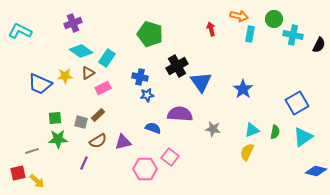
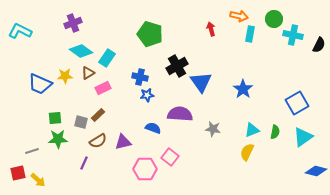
yellow arrow at (37, 181): moved 1 px right, 1 px up
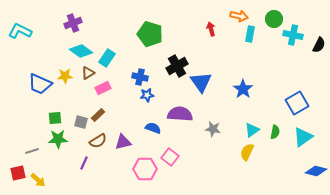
cyan triangle at (252, 130): rotated 14 degrees counterclockwise
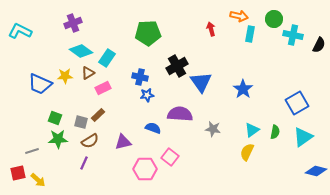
green pentagon at (150, 34): moved 2 px left, 1 px up; rotated 20 degrees counterclockwise
green square at (55, 118): rotated 24 degrees clockwise
brown semicircle at (98, 141): moved 8 px left
